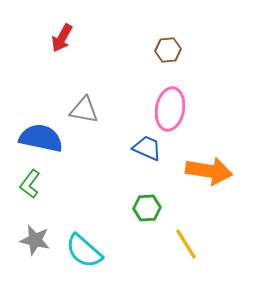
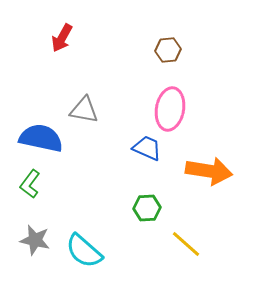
yellow line: rotated 16 degrees counterclockwise
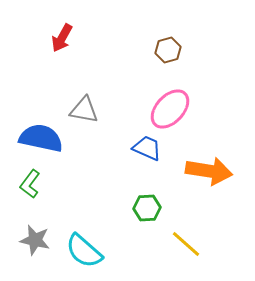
brown hexagon: rotated 10 degrees counterclockwise
pink ellipse: rotated 33 degrees clockwise
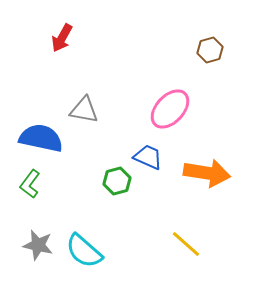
brown hexagon: moved 42 px right
blue trapezoid: moved 1 px right, 9 px down
orange arrow: moved 2 px left, 2 px down
green hexagon: moved 30 px left, 27 px up; rotated 12 degrees counterclockwise
gray star: moved 3 px right, 5 px down
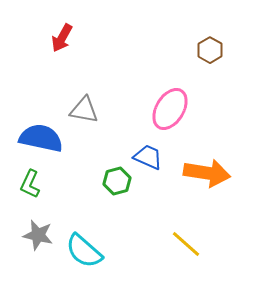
brown hexagon: rotated 15 degrees counterclockwise
pink ellipse: rotated 12 degrees counterclockwise
green L-shape: rotated 12 degrees counterclockwise
gray star: moved 10 px up
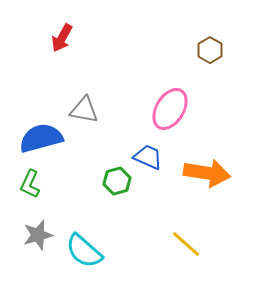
blue semicircle: rotated 27 degrees counterclockwise
gray star: rotated 28 degrees counterclockwise
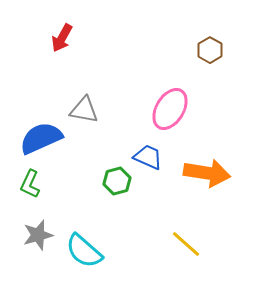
blue semicircle: rotated 9 degrees counterclockwise
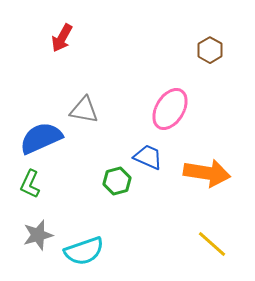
yellow line: moved 26 px right
cyan semicircle: rotated 60 degrees counterclockwise
